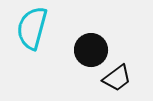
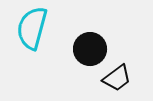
black circle: moved 1 px left, 1 px up
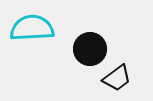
cyan semicircle: rotated 72 degrees clockwise
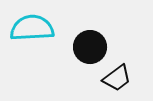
black circle: moved 2 px up
